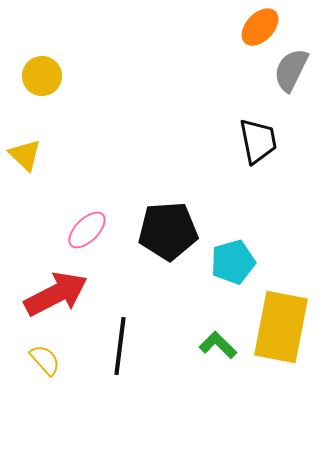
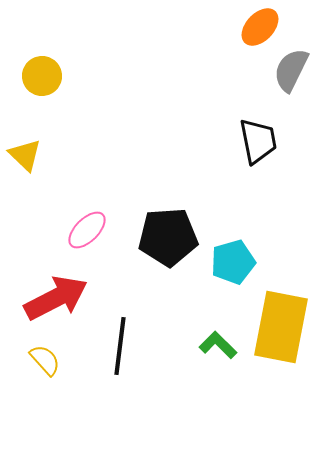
black pentagon: moved 6 px down
red arrow: moved 4 px down
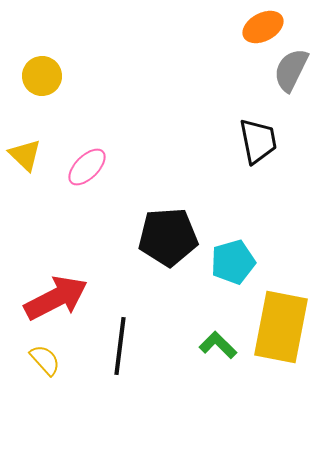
orange ellipse: moved 3 px right; rotated 18 degrees clockwise
pink ellipse: moved 63 px up
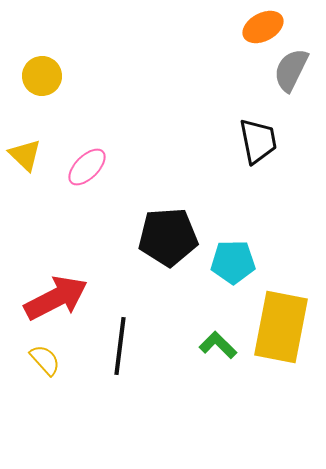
cyan pentagon: rotated 15 degrees clockwise
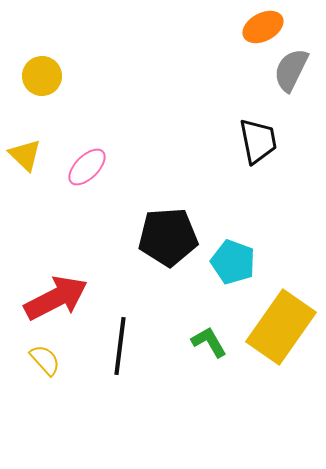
cyan pentagon: rotated 21 degrees clockwise
yellow rectangle: rotated 24 degrees clockwise
green L-shape: moved 9 px left, 3 px up; rotated 15 degrees clockwise
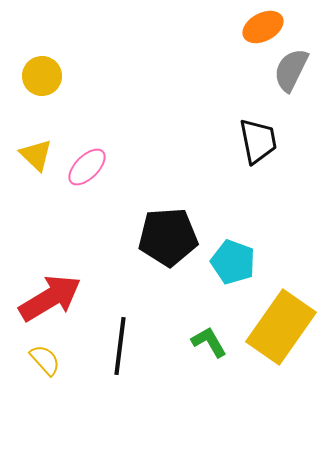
yellow triangle: moved 11 px right
red arrow: moved 6 px left; rotated 4 degrees counterclockwise
